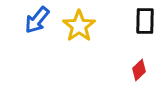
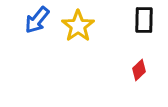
black rectangle: moved 1 px left, 1 px up
yellow star: moved 1 px left
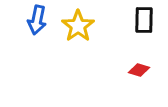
blue arrow: rotated 28 degrees counterclockwise
red diamond: rotated 60 degrees clockwise
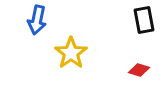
black rectangle: rotated 12 degrees counterclockwise
yellow star: moved 7 px left, 27 px down
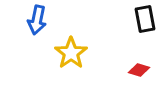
black rectangle: moved 1 px right, 1 px up
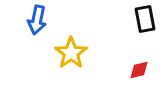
red diamond: rotated 30 degrees counterclockwise
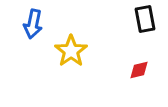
blue arrow: moved 4 px left, 4 px down
yellow star: moved 2 px up
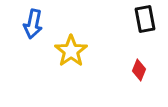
red diamond: rotated 55 degrees counterclockwise
